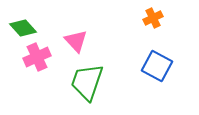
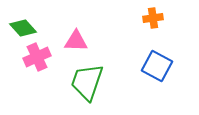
orange cross: rotated 18 degrees clockwise
pink triangle: rotated 45 degrees counterclockwise
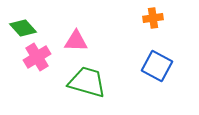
pink cross: rotated 8 degrees counterclockwise
green trapezoid: rotated 87 degrees clockwise
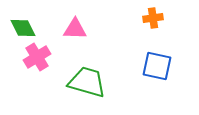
green diamond: rotated 16 degrees clockwise
pink triangle: moved 1 px left, 12 px up
blue square: rotated 16 degrees counterclockwise
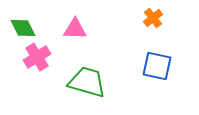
orange cross: rotated 30 degrees counterclockwise
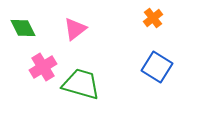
pink triangle: rotated 40 degrees counterclockwise
pink cross: moved 6 px right, 10 px down
blue square: moved 1 px down; rotated 20 degrees clockwise
green trapezoid: moved 6 px left, 2 px down
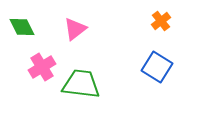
orange cross: moved 8 px right, 3 px down
green diamond: moved 1 px left, 1 px up
pink cross: moved 1 px left
green trapezoid: rotated 9 degrees counterclockwise
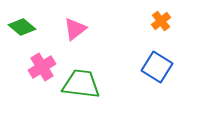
green diamond: rotated 24 degrees counterclockwise
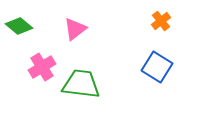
green diamond: moved 3 px left, 1 px up
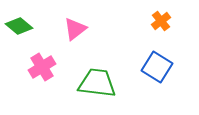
green trapezoid: moved 16 px right, 1 px up
